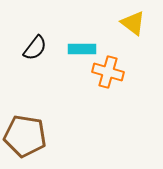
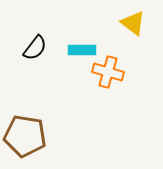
cyan rectangle: moved 1 px down
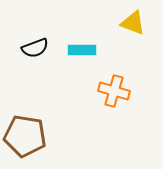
yellow triangle: rotated 16 degrees counterclockwise
black semicircle: rotated 32 degrees clockwise
orange cross: moved 6 px right, 19 px down
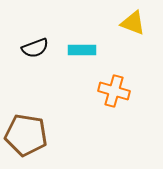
brown pentagon: moved 1 px right, 1 px up
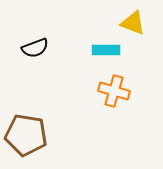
cyan rectangle: moved 24 px right
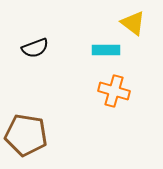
yellow triangle: rotated 16 degrees clockwise
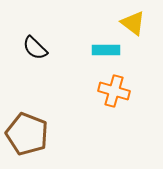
black semicircle: rotated 64 degrees clockwise
brown pentagon: moved 1 px right, 1 px up; rotated 12 degrees clockwise
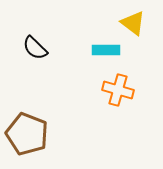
orange cross: moved 4 px right, 1 px up
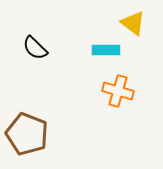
orange cross: moved 1 px down
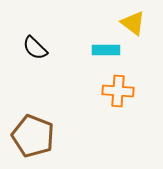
orange cross: rotated 12 degrees counterclockwise
brown pentagon: moved 6 px right, 2 px down
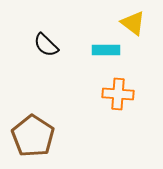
black semicircle: moved 11 px right, 3 px up
orange cross: moved 3 px down
brown pentagon: rotated 12 degrees clockwise
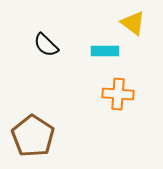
cyan rectangle: moved 1 px left, 1 px down
